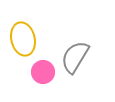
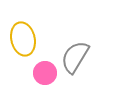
pink circle: moved 2 px right, 1 px down
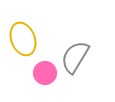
yellow ellipse: rotated 8 degrees counterclockwise
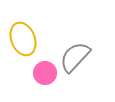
gray semicircle: rotated 12 degrees clockwise
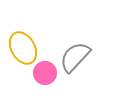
yellow ellipse: moved 9 px down; rotated 8 degrees counterclockwise
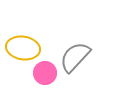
yellow ellipse: rotated 52 degrees counterclockwise
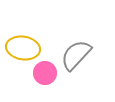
gray semicircle: moved 1 px right, 2 px up
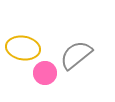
gray semicircle: rotated 8 degrees clockwise
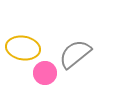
gray semicircle: moved 1 px left, 1 px up
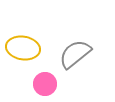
pink circle: moved 11 px down
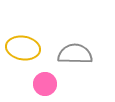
gray semicircle: rotated 40 degrees clockwise
